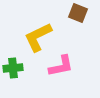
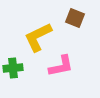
brown square: moved 3 px left, 5 px down
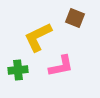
green cross: moved 5 px right, 2 px down
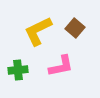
brown square: moved 10 px down; rotated 18 degrees clockwise
yellow L-shape: moved 6 px up
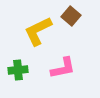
brown square: moved 4 px left, 12 px up
pink L-shape: moved 2 px right, 2 px down
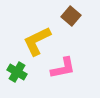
yellow L-shape: moved 1 px left, 10 px down
green cross: moved 1 px left, 2 px down; rotated 36 degrees clockwise
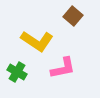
brown square: moved 2 px right
yellow L-shape: rotated 120 degrees counterclockwise
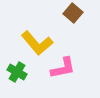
brown square: moved 3 px up
yellow L-shape: moved 2 px down; rotated 16 degrees clockwise
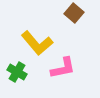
brown square: moved 1 px right
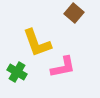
yellow L-shape: rotated 20 degrees clockwise
pink L-shape: moved 1 px up
